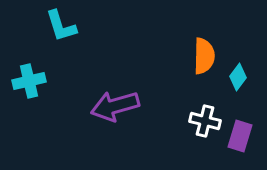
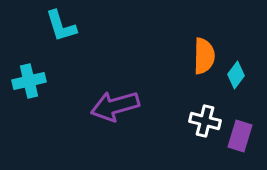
cyan diamond: moved 2 px left, 2 px up
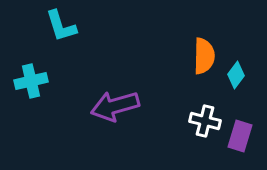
cyan cross: moved 2 px right
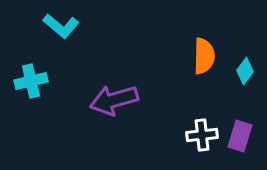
cyan L-shape: rotated 33 degrees counterclockwise
cyan diamond: moved 9 px right, 4 px up
purple arrow: moved 1 px left, 6 px up
white cross: moved 3 px left, 14 px down; rotated 20 degrees counterclockwise
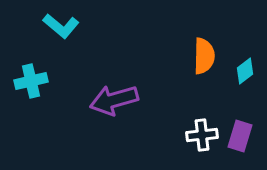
cyan diamond: rotated 16 degrees clockwise
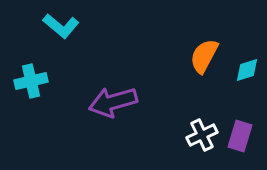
orange semicircle: rotated 153 degrees counterclockwise
cyan diamond: moved 2 px right, 1 px up; rotated 20 degrees clockwise
purple arrow: moved 1 px left, 2 px down
white cross: rotated 20 degrees counterclockwise
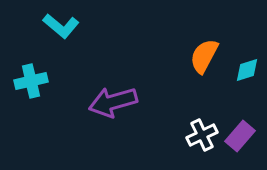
purple rectangle: rotated 24 degrees clockwise
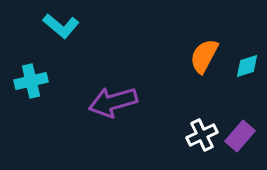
cyan diamond: moved 4 px up
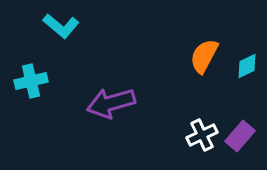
cyan diamond: rotated 8 degrees counterclockwise
purple arrow: moved 2 px left, 1 px down
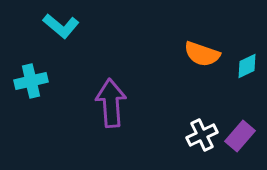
orange semicircle: moved 2 px left, 2 px up; rotated 99 degrees counterclockwise
purple arrow: rotated 102 degrees clockwise
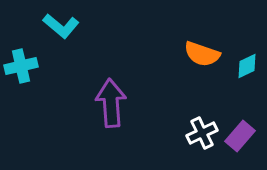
cyan cross: moved 10 px left, 15 px up
white cross: moved 2 px up
